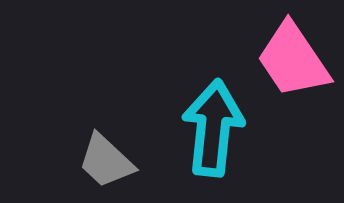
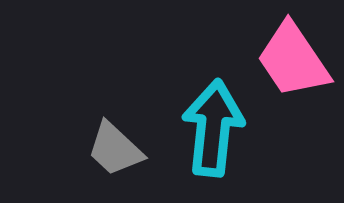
gray trapezoid: moved 9 px right, 12 px up
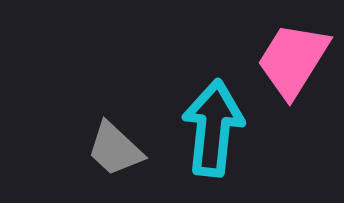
pink trapezoid: rotated 66 degrees clockwise
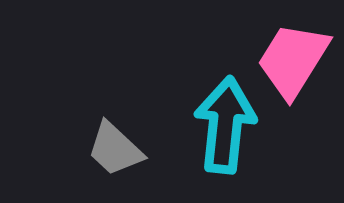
cyan arrow: moved 12 px right, 3 px up
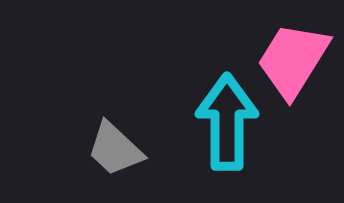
cyan arrow: moved 2 px right, 3 px up; rotated 6 degrees counterclockwise
